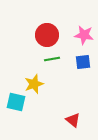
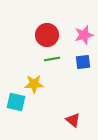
pink star: rotated 24 degrees counterclockwise
yellow star: rotated 18 degrees clockwise
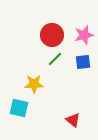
red circle: moved 5 px right
green line: moved 3 px right; rotated 35 degrees counterclockwise
cyan square: moved 3 px right, 6 px down
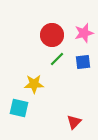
pink star: moved 2 px up
green line: moved 2 px right
red triangle: moved 1 px right, 2 px down; rotated 35 degrees clockwise
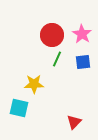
pink star: moved 2 px left, 1 px down; rotated 24 degrees counterclockwise
green line: rotated 21 degrees counterclockwise
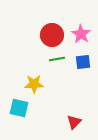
pink star: moved 1 px left
green line: rotated 56 degrees clockwise
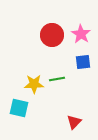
green line: moved 20 px down
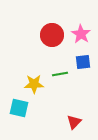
green line: moved 3 px right, 5 px up
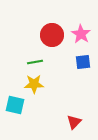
green line: moved 25 px left, 12 px up
cyan square: moved 4 px left, 3 px up
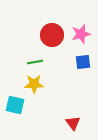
pink star: rotated 24 degrees clockwise
red triangle: moved 1 px left, 1 px down; rotated 21 degrees counterclockwise
